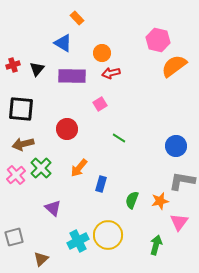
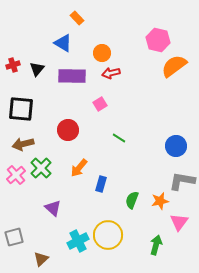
red circle: moved 1 px right, 1 px down
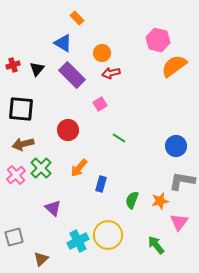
purple rectangle: moved 1 px up; rotated 44 degrees clockwise
green arrow: rotated 54 degrees counterclockwise
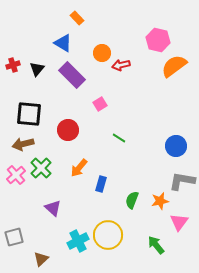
red arrow: moved 10 px right, 8 px up
black square: moved 8 px right, 5 px down
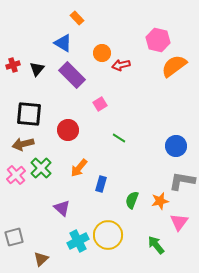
purple triangle: moved 9 px right
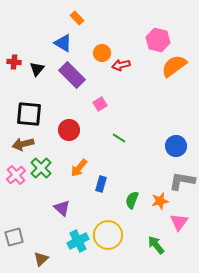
red cross: moved 1 px right, 3 px up; rotated 24 degrees clockwise
red circle: moved 1 px right
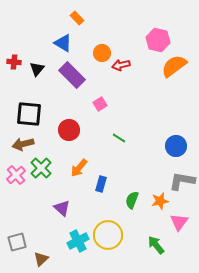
gray square: moved 3 px right, 5 px down
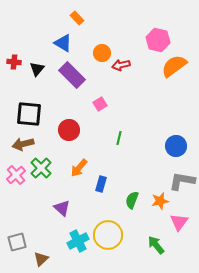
green line: rotated 72 degrees clockwise
